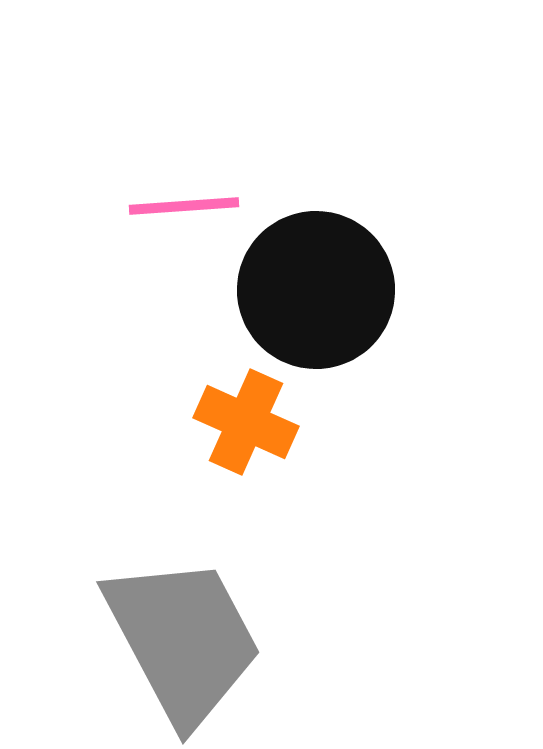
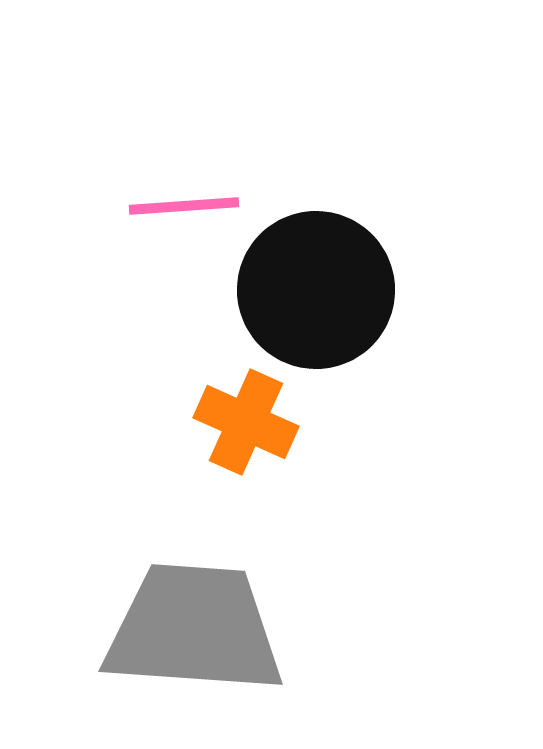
gray trapezoid: moved 11 px right, 11 px up; rotated 58 degrees counterclockwise
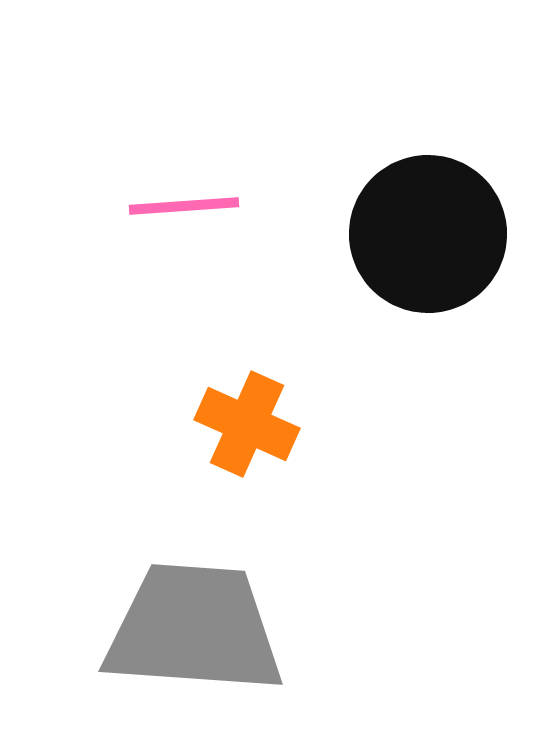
black circle: moved 112 px right, 56 px up
orange cross: moved 1 px right, 2 px down
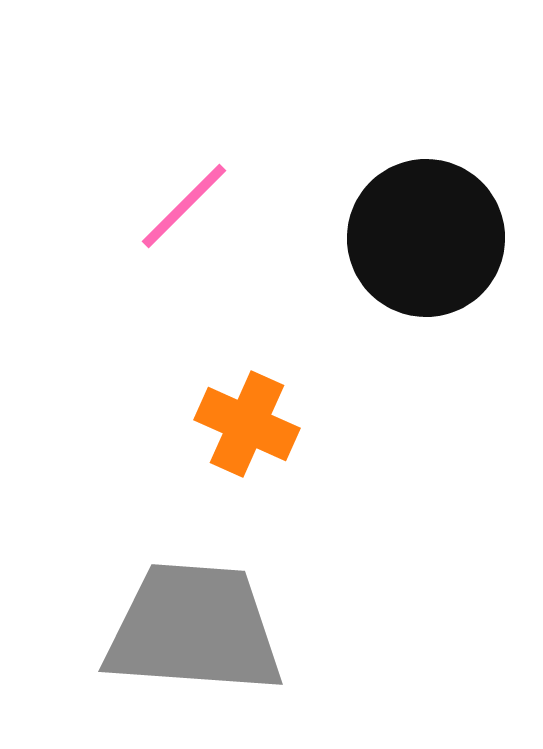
pink line: rotated 41 degrees counterclockwise
black circle: moved 2 px left, 4 px down
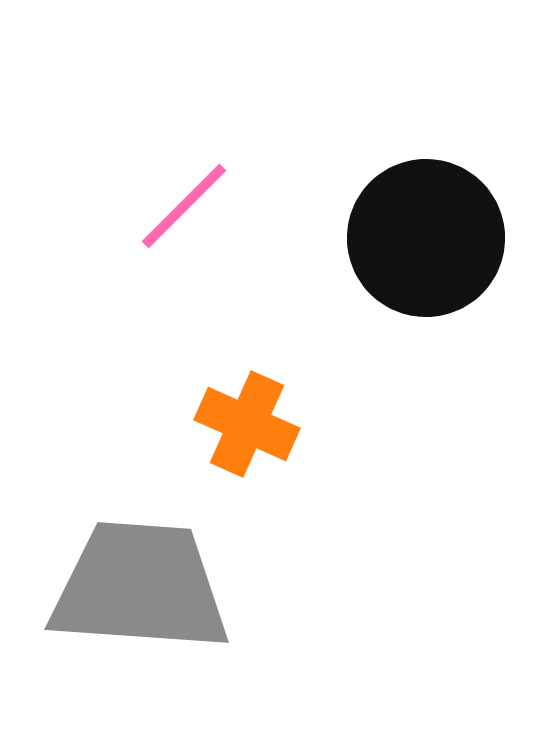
gray trapezoid: moved 54 px left, 42 px up
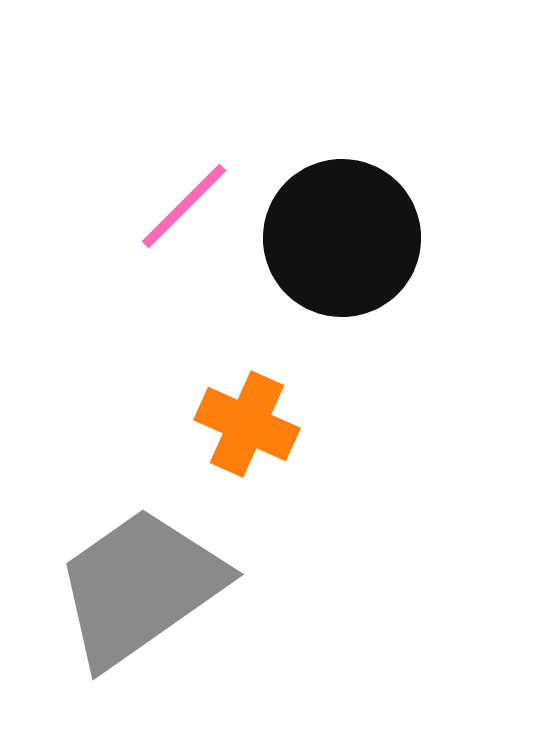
black circle: moved 84 px left
gray trapezoid: rotated 39 degrees counterclockwise
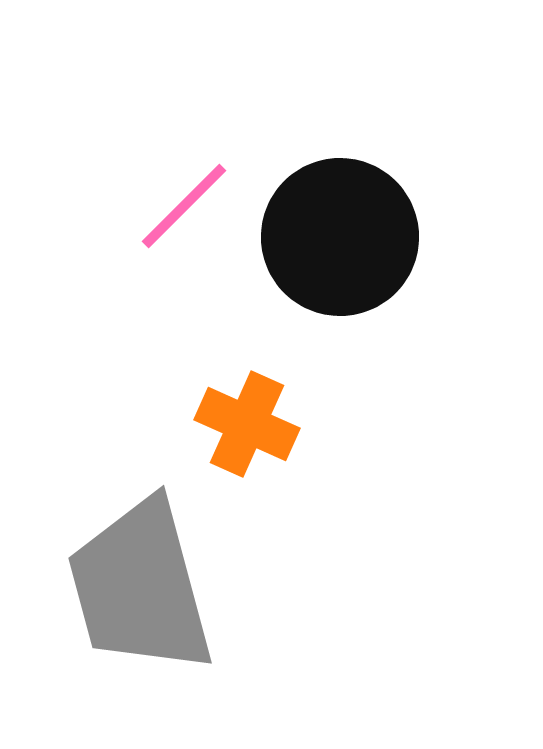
black circle: moved 2 px left, 1 px up
gray trapezoid: rotated 70 degrees counterclockwise
